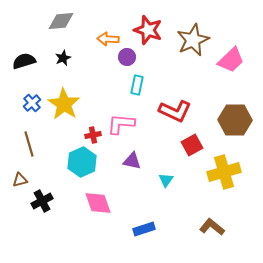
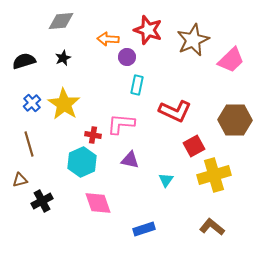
red cross: rotated 21 degrees clockwise
red square: moved 2 px right, 1 px down
purple triangle: moved 2 px left, 1 px up
yellow cross: moved 10 px left, 3 px down
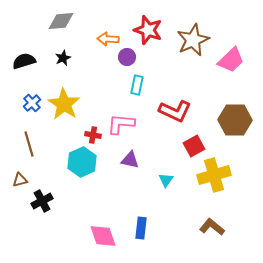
pink diamond: moved 5 px right, 33 px down
blue rectangle: moved 3 px left, 1 px up; rotated 65 degrees counterclockwise
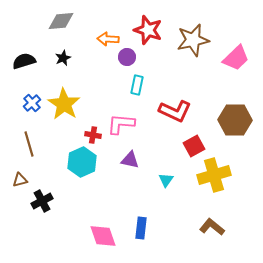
brown star: rotated 12 degrees clockwise
pink trapezoid: moved 5 px right, 2 px up
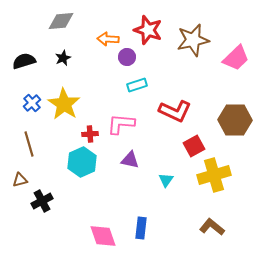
cyan rectangle: rotated 60 degrees clockwise
red cross: moved 3 px left, 1 px up; rotated 14 degrees counterclockwise
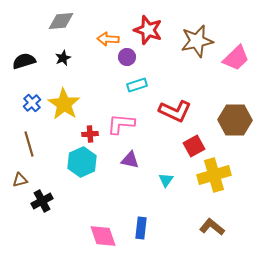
brown star: moved 4 px right, 1 px down
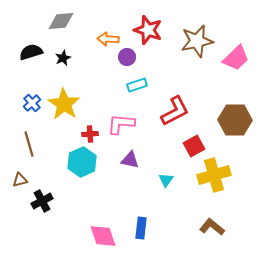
black semicircle: moved 7 px right, 9 px up
red L-shape: rotated 52 degrees counterclockwise
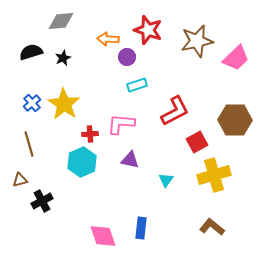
red square: moved 3 px right, 4 px up
